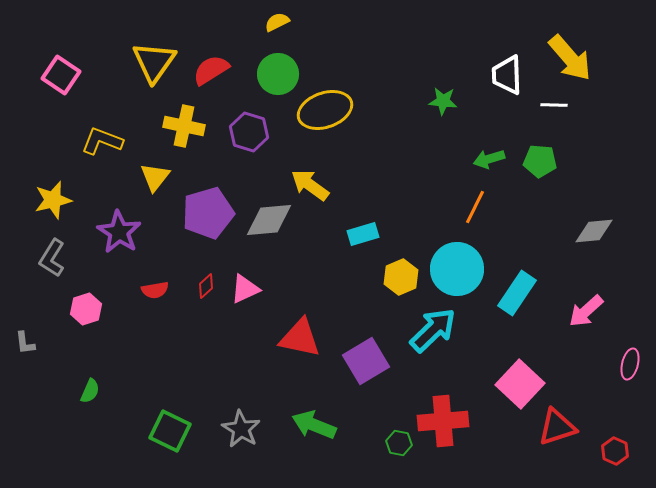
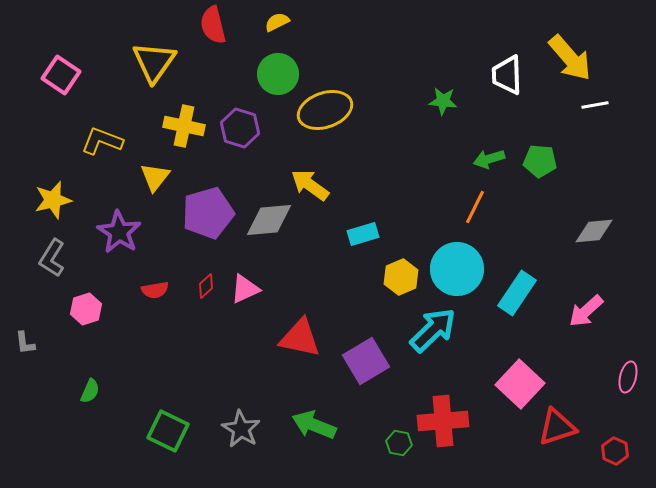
red semicircle at (211, 70): moved 2 px right, 45 px up; rotated 72 degrees counterclockwise
white line at (554, 105): moved 41 px right; rotated 12 degrees counterclockwise
purple hexagon at (249, 132): moved 9 px left, 4 px up
pink ellipse at (630, 364): moved 2 px left, 13 px down
green square at (170, 431): moved 2 px left
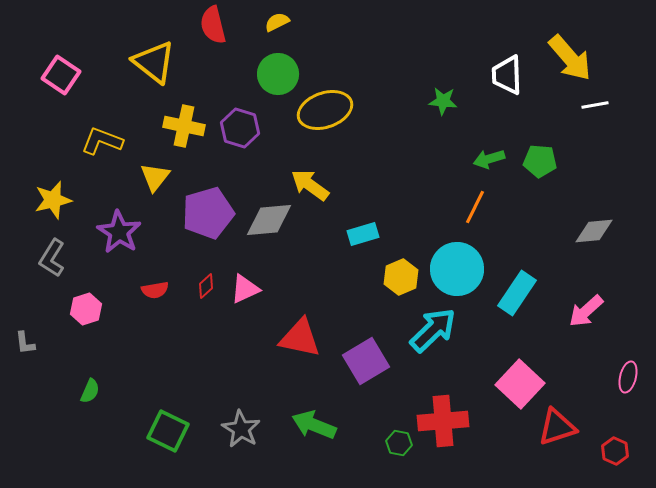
yellow triangle at (154, 62): rotated 27 degrees counterclockwise
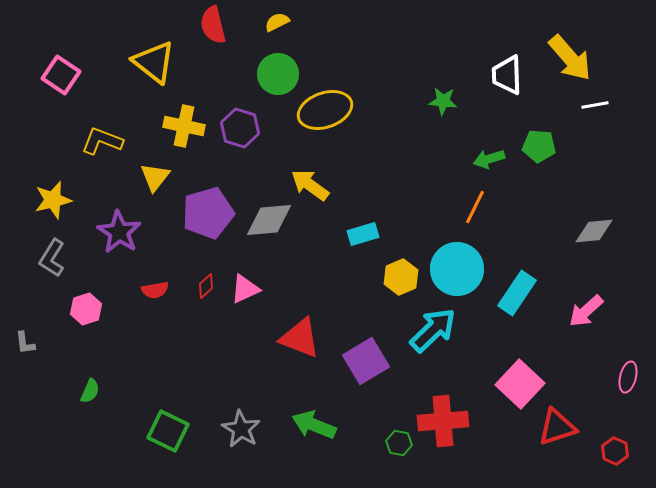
green pentagon at (540, 161): moved 1 px left, 15 px up
red triangle at (300, 338): rotated 9 degrees clockwise
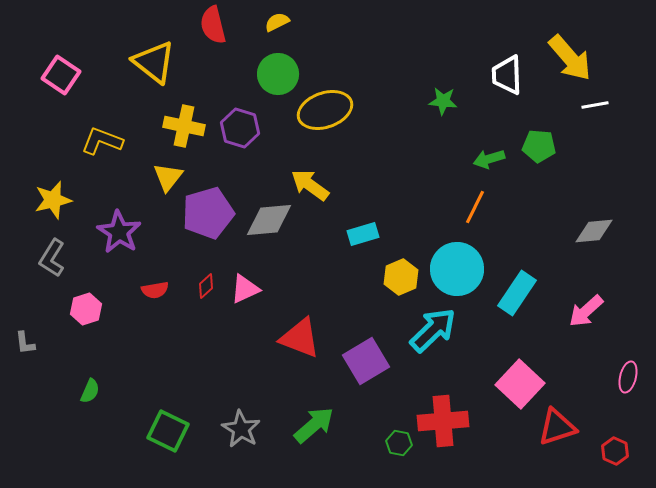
yellow triangle at (155, 177): moved 13 px right
green arrow at (314, 425): rotated 117 degrees clockwise
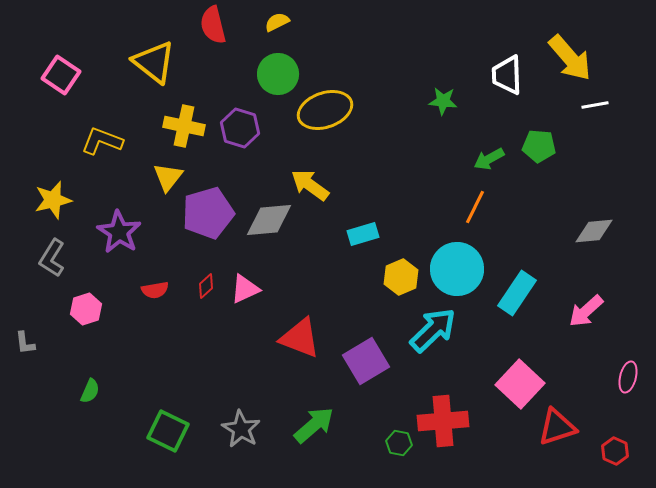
green arrow at (489, 159): rotated 12 degrees counterclockwise
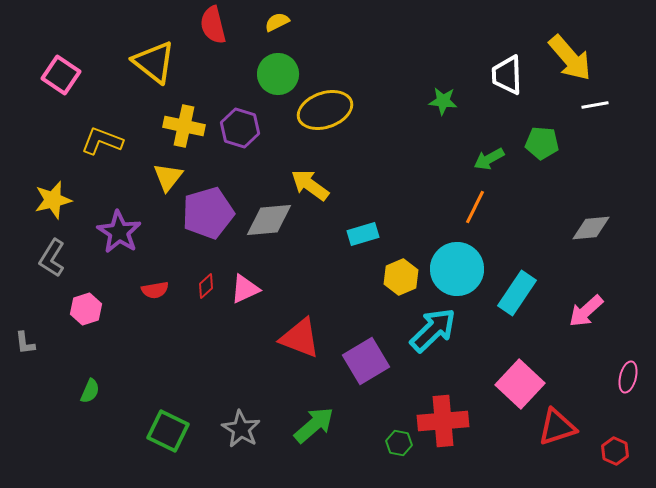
green pentagon at (539, 146): moved 3 px right, 3 px up
gray diamond at (594, 231): moved 3 px left, 3 px up
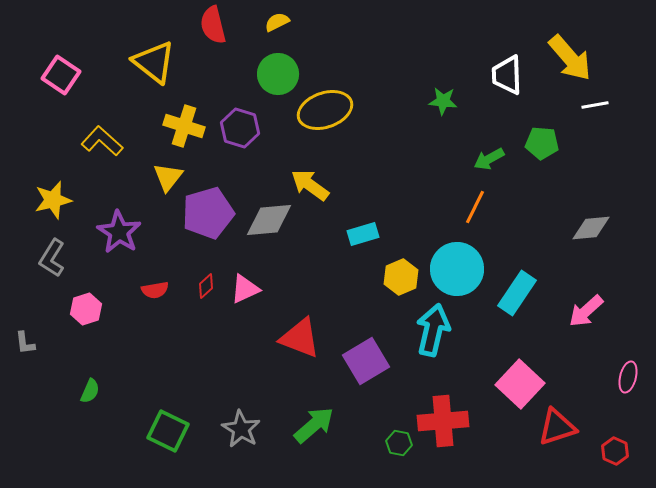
yellow cross at (184, 126): rotated 6 degrees clockwise
yellow L-shape at (102, 141): rotated 21 degrees clockwise
cyan arrow at (433, 330): rotated 33 degrees counterclockwise
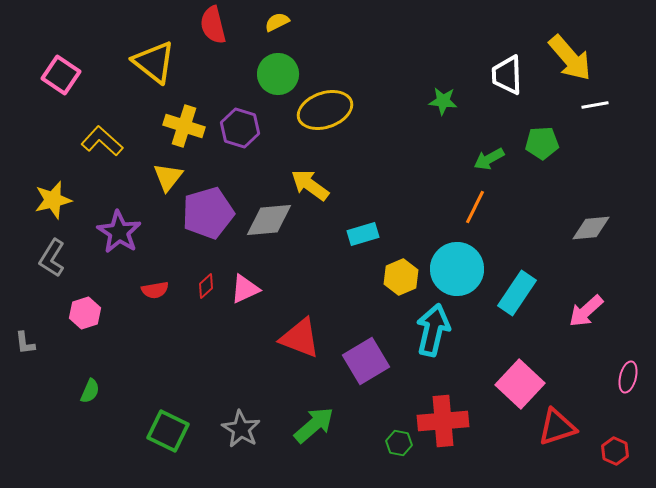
green pentagon at (542, 143): rotated 8 degrees counterclockwise
pink hexagon at (86, 309): moved 1 px left, 4 px down
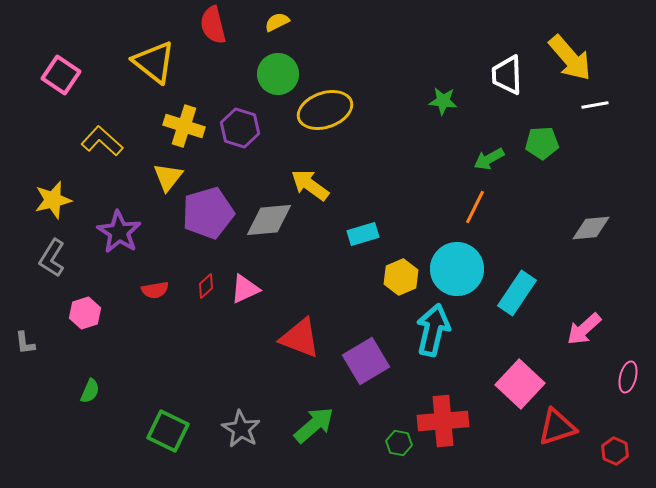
pink arrow at (586, 311): moved 2 px left, 18 px down
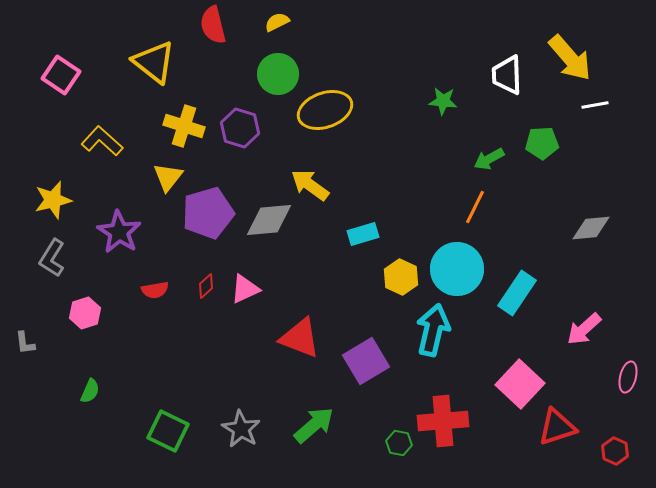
yellow hexagon at (401, 277): rotated 12 degrees counterclockwise
